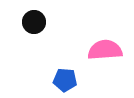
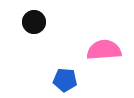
pink semicircle: moved 1 px left
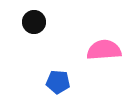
blue pentagon: moved 7 px left, 2 px down
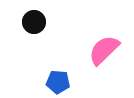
pink semicircle: rotated 40 degrees counterclockwise
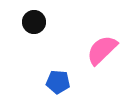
pink semicircle: moved 2 px left
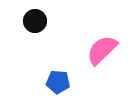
black circle: moved 1 px right, 1 px up
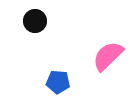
pink semicircle: moved 6 px right, 6 px down
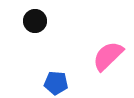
blue pentagon: moved 2 px left, 1 px down
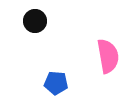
pink semicircle: rotated 124 degrees clockwise
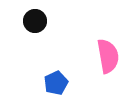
blue pentagon: rotated 30 degrees counterclockwise
